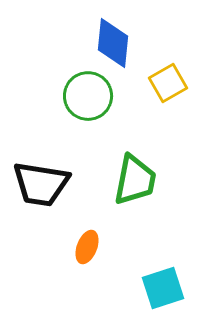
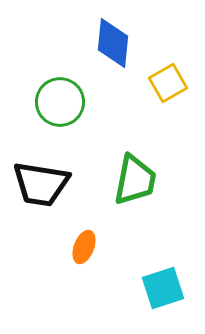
green circle: moved 28 px left, 6 px down
orange ellipse: moved 3 px left
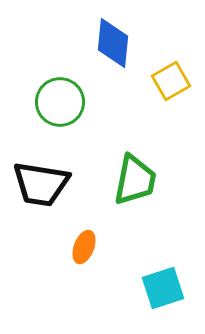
yellow square: moved 3 px right, 2 px up
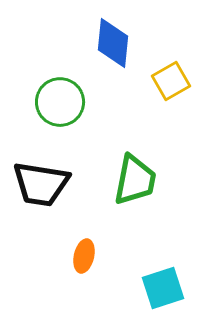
orange ellipse: moved 9 px down; rotated 8 degrees counterclockwise
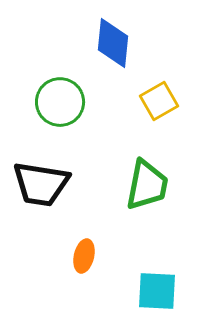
yellow square: moved 12 px left, 20 px down
green trapezoid: moved 12 px right, 5 px down
cyan square: moved 6 px left, 3 px down; rotated 21 degrees clockwise
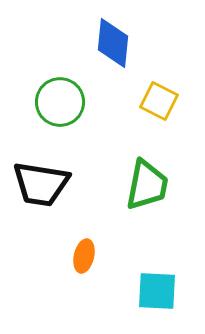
yellow square: rotated 33 degrees counterclockwise
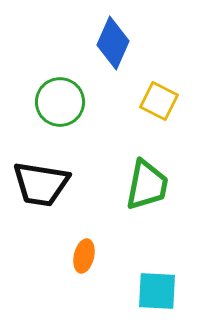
blue diamond: rotated 18 degrees clockwise
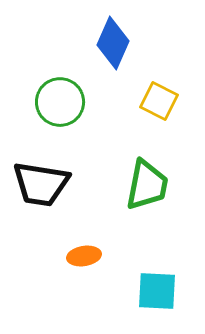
orange ellipse: rotated 68 degrees clockwise
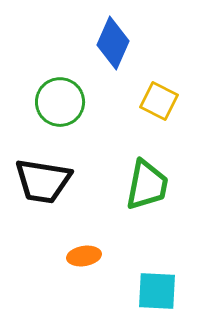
black trapezoid: moved 2 px right, 3 px up
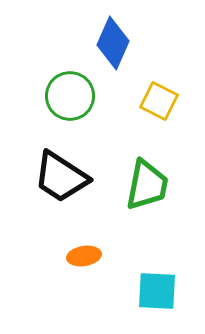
green circle: moved 10 px right, 6 px up
black trapezoid: moved 18 px right, 4 px up; rotated 24 degrees clockwise
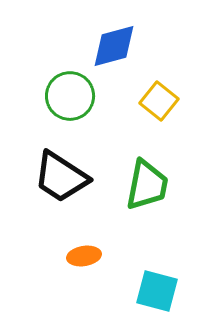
blue diamond: moved 1 px right, 3 px down; rotated 51 degrees clockwise
yellow square: rotated 12 degrees clockwise
cyan square: rotated 12 degrees clockwise
